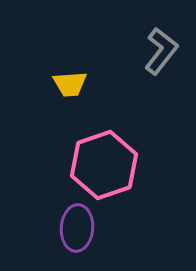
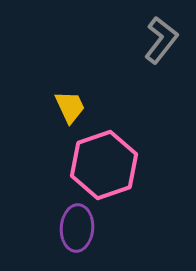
gray L-shape: moved 11 px up
yellow trapezoid: moved 23 px down; rotated 111 degrees counterclockwise
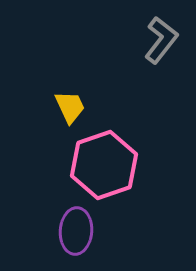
purple ellipse: moved 1 px left, 3 px down
